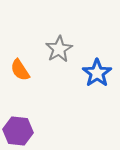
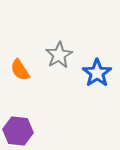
gray star: moved 6 px down
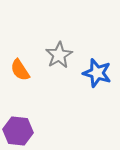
blue star: rotated 20 degrees counterclockwise
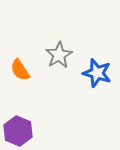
purple hexagon: rotated 16 degrees clockwise
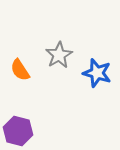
purple hexagon: rotated 8 degrees counterclockwise
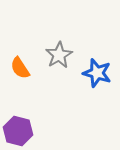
orange semicircle: moved 2 px up
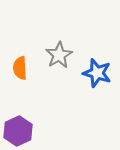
orange semicircle: rotated 30 degrees clockwise
purple hexagon: rotated 20 degrees clockwise
